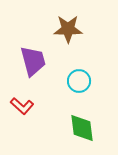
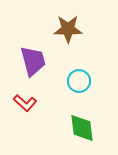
red L-shape: moved 3 px right, 3 px up
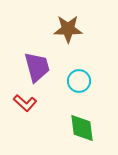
purple trapezoid: moved 4 px right, 6 px down
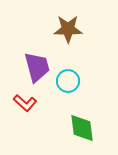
cyan circle: moved 11 px left
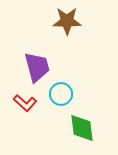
brown star: moved 1 px left, 8 px up
cyan circle: moved 7 px left, 13 px down
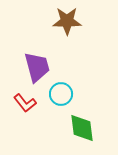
red L-shape: rotated 10 degrees clockwise
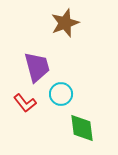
brown star: moved 2 px left, 2 px down; rotated 20 degrees counterclockwise
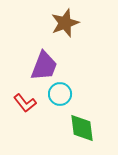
purple trapezoid: moved 7 px right, 1 px up; rotated 36 degrees clockwise
cyan circle: moved 1 px left
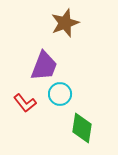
green diamond: rotated 16 degrees clockwise
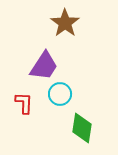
brown star: rotated 16 degrees counterclockwise
purple trapezoid: rotated 12 degrees clockwise
red L-shape: moved 1 px left; rotated 140 degrees counterclockwise
